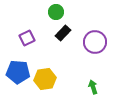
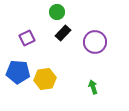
green circle: moved 1 px right
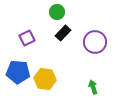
yellow hexagon: rotated 15 degrees clockwise
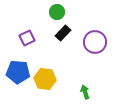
green arrow: moved 8 px left, 5 px down
